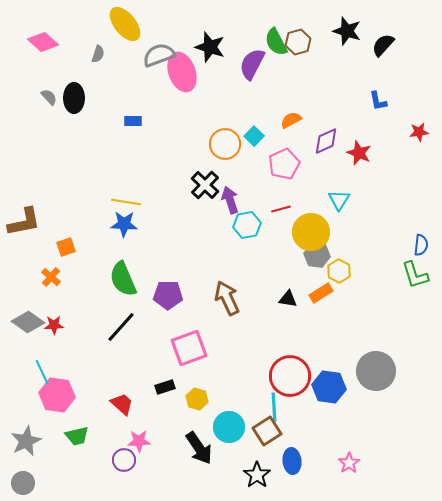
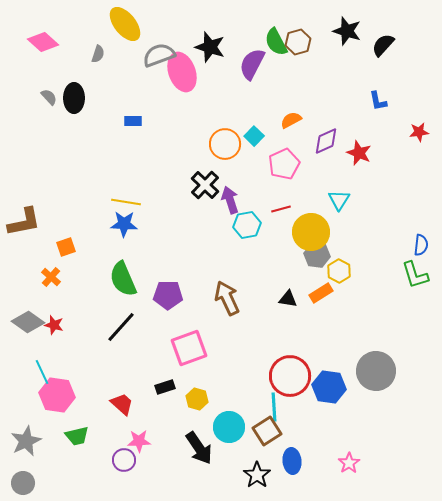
red star at (54, 325): rotated 18 degrees clockwise
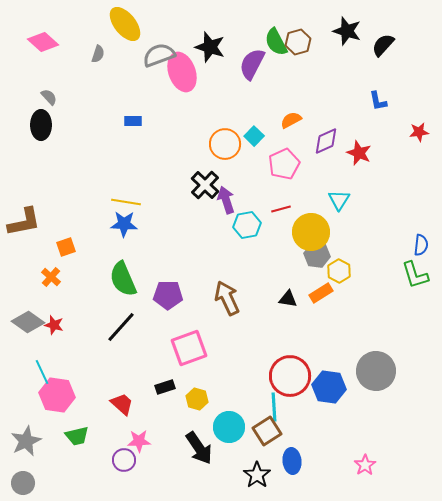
black ellipse at (74, 98): moved 33 px left, 27 px down
purple arrow at (230, 200): moved 4 px left
pink star at (349, 463): moved 16 px right, 2 px down
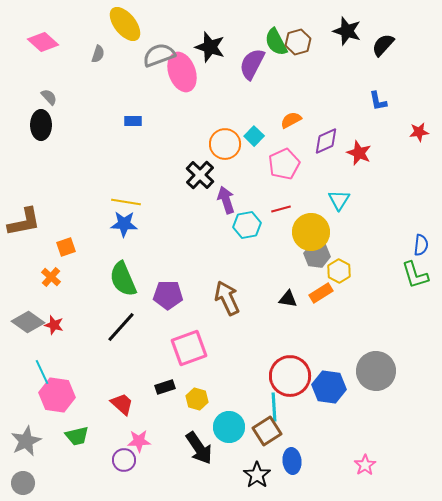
black cross at (205, 185): moved 5 px left, 10 px up
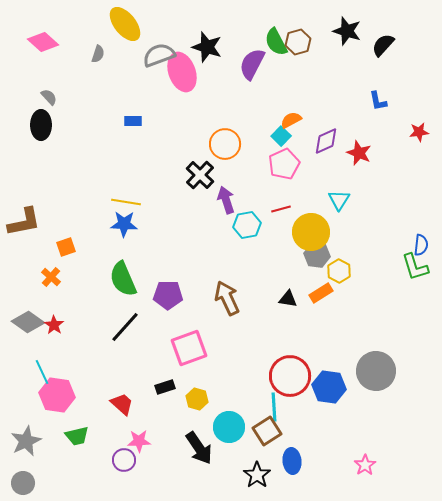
black star at (210, 47): moved 3 px left
cyan square at (254, 136): moved 27 px right
green L-shape at (415, 275): moved 8 px up
red star at (54, 325): rotated 18 degrees clockwise
black line at (121, 327): moved 4 px right
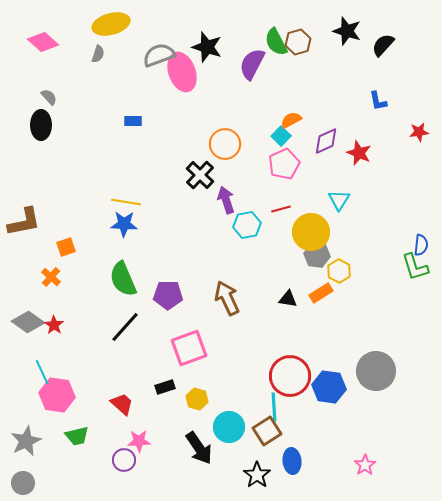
yellow ellipse at (125, 24): moved 14 px left; rotated 66 degrees counterclockwise
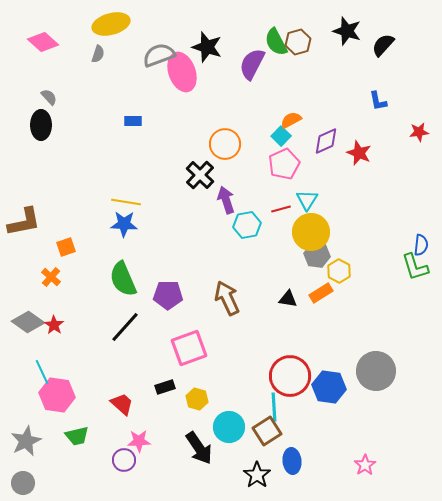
cyan triangle at (339, 200): moved 32 px left
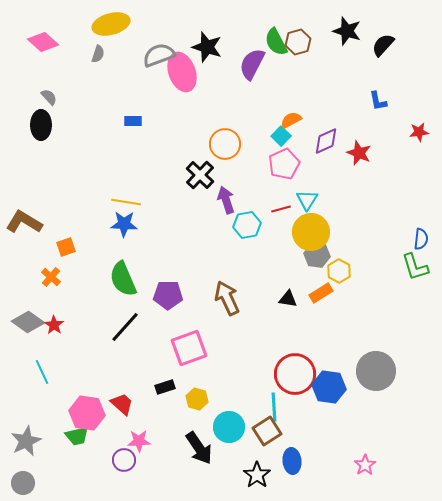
brown L-shape at (24, 222): rotated 138 degrees counterclockwise
blue semicircle at (421, 245): moved 6 px up
red circle at (290, 376): moved 5 px right, 2 px up
pink hexagon at (57, 395): moved 30 px right, 18 px down
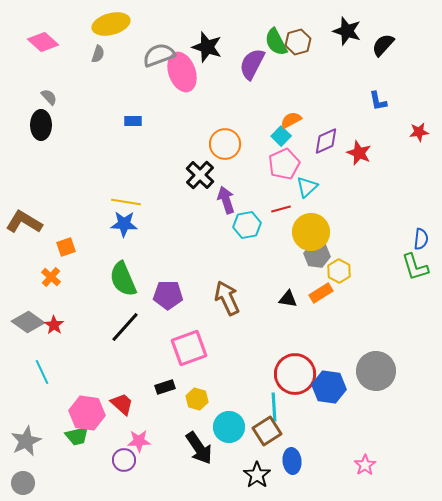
cyan triangle at (307, 200): moved 13 px up; rotated 15 degrees clockwise
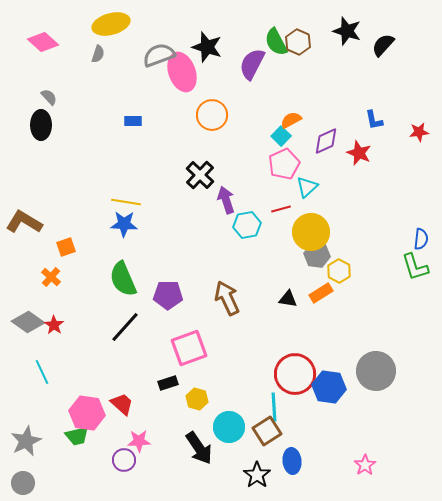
brown hexagon at (298, 42): rotated 20 degrees counterclockwise
blue L-shape at (378, 101): moved 4 px left, 19 px down
orange circle at (225, 144): moved 13 px left, 29 px up
black rectangle at (165, 387): moved 3 px right, 4 px up
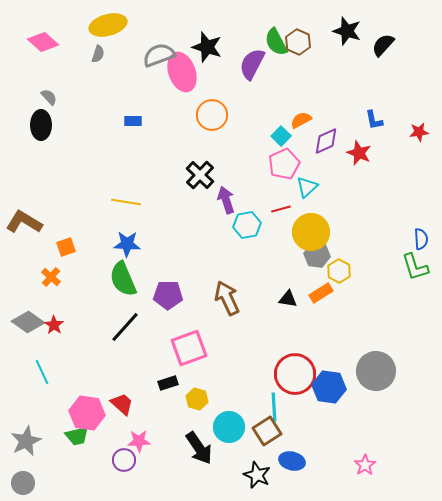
yellow ellipse at (111, 24): moved 3 px left, 1 px down
orange semicircle at (291, 120): moved 10 px right
blue star at (124, 224): moved 3 px right, 20 px down
blue semicircle at (421, 239): rotated 10 degrees counterclockwise
blue ellipse at (292, 461): rotated 70 degrees counterclockwise
black star at (257, 475): rotated 12 degrees counterclockwise
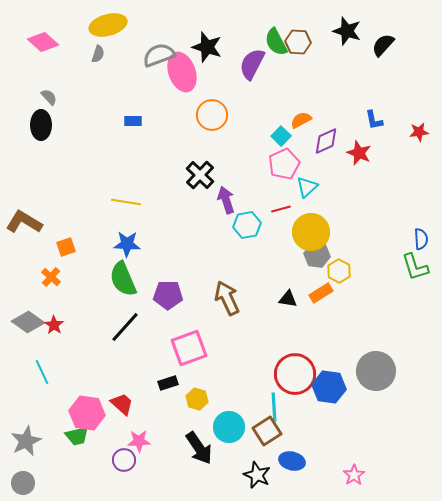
brown hexagon at (298, 42): rotated 20 degrees counterclockwise
pink star at (365, 465): moved 11 px left, 10 px down
